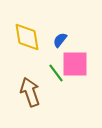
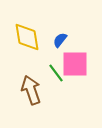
brown arrow: moved 1 px right, 2 px up
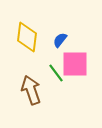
yellow diamond: rotated 16 degrees clockwise
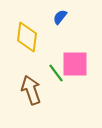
blue semicircle: moved 23 px up
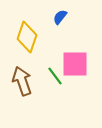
yellow diamond: rotated 12 degrees clockwise
green line: moved 1 px left, 3 px down
brown arrow: moved 9 px left, 9 px up
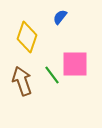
green line: moved 3 px left, 1 px up
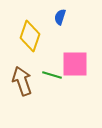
blue semicircle: rotated 21 degrees counterclockwise
yellow diamond: moved 3 px right, 1 px up
green line: rotated 36 degrees counterclockwise
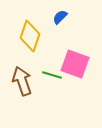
blue semicircle: rotated 28 degrees clockwise
pink square: rotated 20 degrees clockwise
